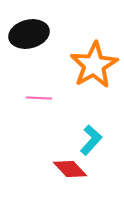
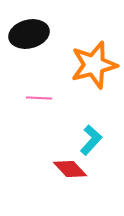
orange star: rotated 15 degrees clockwise
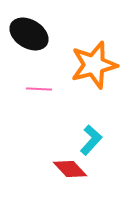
black ellipse: rotated 45 degrees clockwise
pink line: moved 9 px up
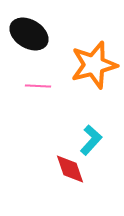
pink line: moved 1 px left, 3 px up
red diamond: rotated 24 degrees clockwise
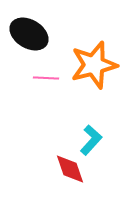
pink line: moved 8 px right, 8 px up
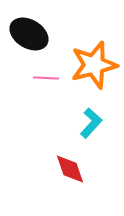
cyan L-shape: moved 17 px up
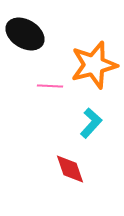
black ellipse: moved 4 px left
pink line: moved 4 px right, 8 px down
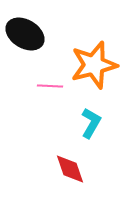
cyan L-shape: rotated 12 degrees counterclockwise
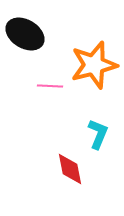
cyan L-shape: moved 7 px right, 11 px down; rotated 8 degrees counterclockwise
red diamond: rotated 8 degrees clockwise
